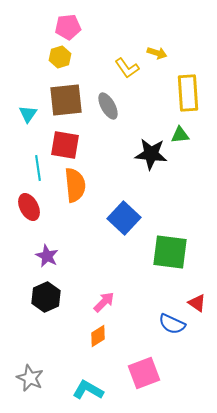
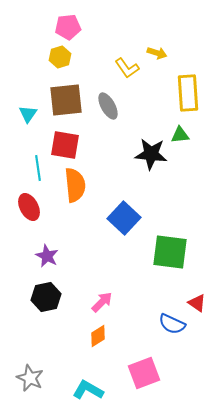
black hexagon: rotated 12 degrees clockwise
pink arrow: moved 2 px left
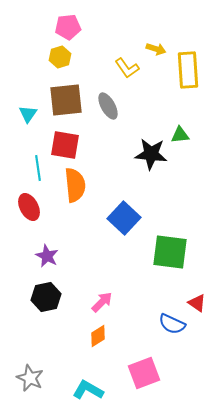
yellow arrow: moved 1 px left, 4 px up
yellow rectangle: moved 23 px up
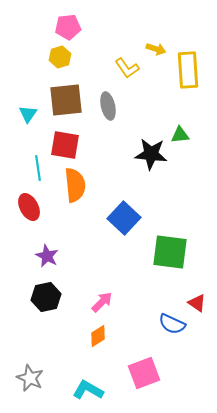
gray ellipse: rotated 16 degrees clockwise
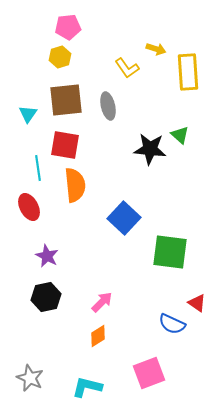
yellow rectangle: moved 2 px down
green triangle: rotated 48 degrees clockwise
black star: moved 1 px left, 5 px up
pink square: moved 5 px right
cyan L-shape: moved 1 px left, 3 px up; rotated 16 degrees counterclockwise
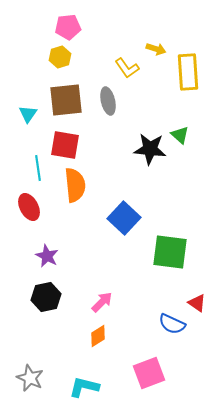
gray ellipse: moved 5 px up
cyan L-shape: moved 3 px left
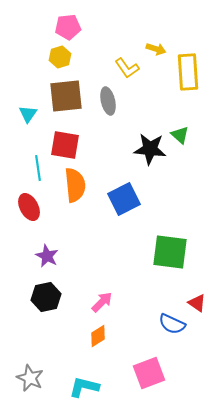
brown square: moved 4 px up
blue square: moved 19 px up; rotated 20 degrees clockwise
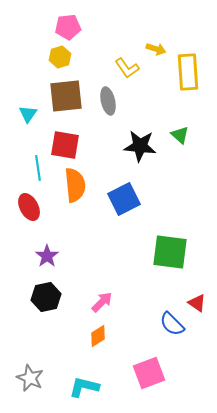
black star: moved 10 px left, 3 px up
purple star: rotated 10 degrees clockwise
blue semicircle: rotated 20 degrees clockwise
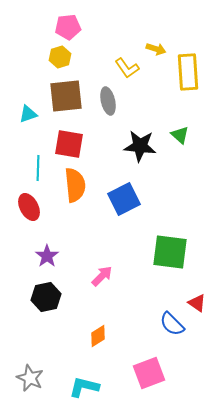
cyan triangle: rotated 36 degrees clockwise
red square: moved 4 px right, 1 px up
cyan line: rotated 10 degrees clockwise
pink arrow: moved 26 px up
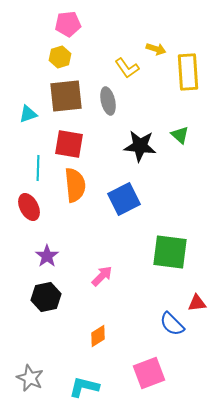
pink pentagon: moved 3 px up
red triangle: rotated 42 degrees counterclockwise
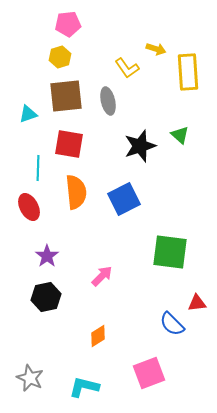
black star: rotated 24 degrees counterclockwise
orange semicircle: moved 1 px right, 7 px down
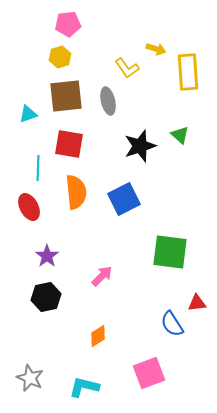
blue semicircle: rotated 12 degrees clockwise
